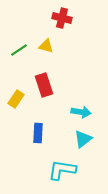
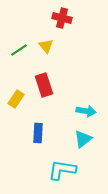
yellow triangle: rotated 35 degrees clockwise
cyan arrow: moved 5 px right, 1 px up
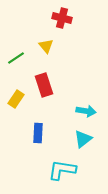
green line: moved 3 px left, 8 px down
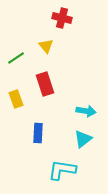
red rectangle: moved 1 px right, 1 px up
yellow rectangle: rotated 54 degrees counterclockwise
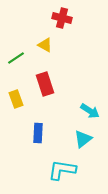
yellow triangle: moved 1 px left, 1 px up; rotated 21 degrees counterclockwise
cyan arrow: moved 4 px right; rotated 24 degrees clockwise
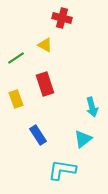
cyan arrow: moved 2 px right, 4 px up; rotated 42 degrees clockwise
blue rectangle: moved 2 px down; rotated 36 degrees counterclockwise
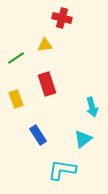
yellow triangle: rotated 35 degrees counterclockwise
red rectangle: moved 2 px right
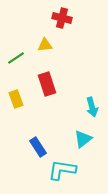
blue rectangle: moved 12 px down
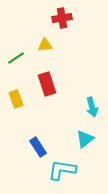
red cross: rotated 24 degrees counterclockwise
cyan triangle: moved 2 px right
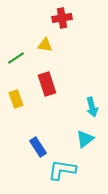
yellow triangle: rotated 14 degrees clockwise
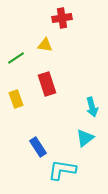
cyan triangle: moved 1 px up
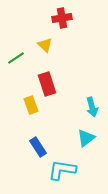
yellow triangle: rotated 35 degrees clockwise
yellow rectangle: moved 15 px right, 6 px down
cyan triangle: moved 1 px right
